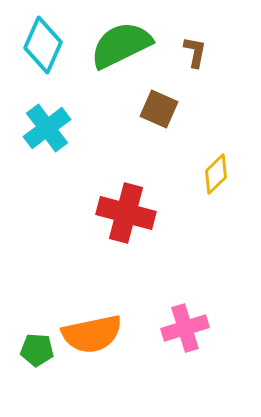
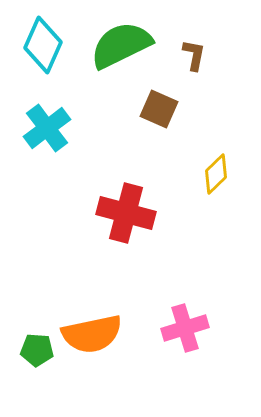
brown L-shape: moved 1 px left, 3 px down
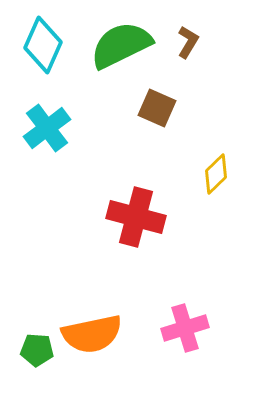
brown L-shape: moved 6 px left, 13 px up; rotated 20 degrees clockwise
brown square: moved 2 px left, 1 px up
red cross: moved 10 px right, 4 px down
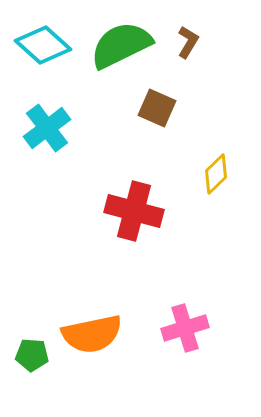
cyan diamond: rotated 72 degrees counterclockwise
red cross: moved 2 px left, 6 px up
green pentagon: moved 5 px left, 5 px down
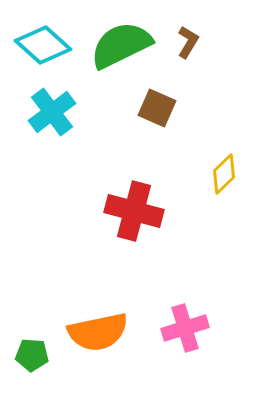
cyan cross: moved 5 px right, 16 px up
yellow diamond: moved 8 px right
orange semicircle: moved 6 px right, 2 px up
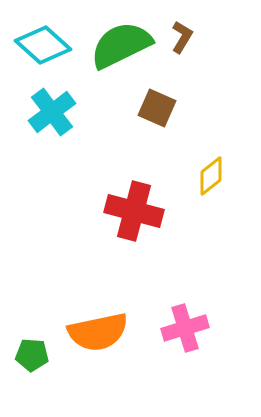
brown L-shape: moved 6 px left, 5 px up
yellow diamond: moved 13 px left, 2 px down; rotated 6 degrees clockwise
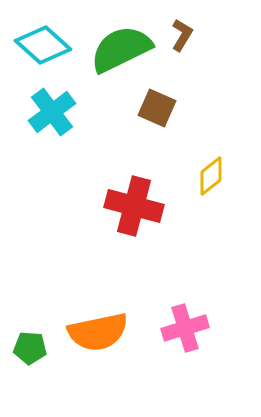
brown L-shape: moved 2 px up
green semicircle: moved 4 px down
red cross: moved 5 px up
green pentagon: moved 2 px left, 7 px up
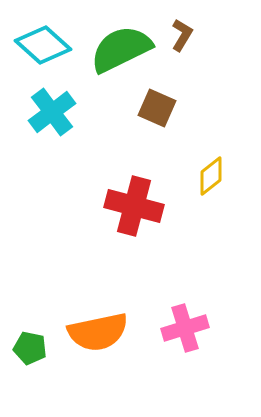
green pentagon: rotated 8 degrees clockwise
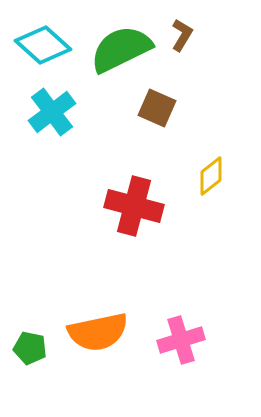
pink cross: moved 4 px left, 12 px down
